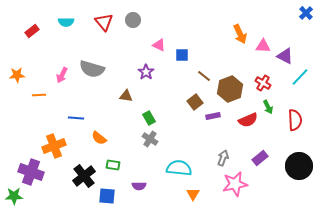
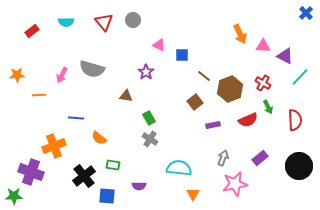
purple rectangle at (213, 116): moved 9 px down
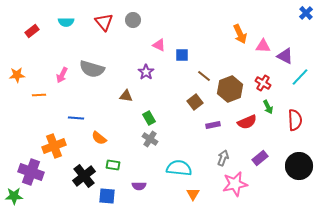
red semicircle at (248, 120): moved 1 px left, 2 px down
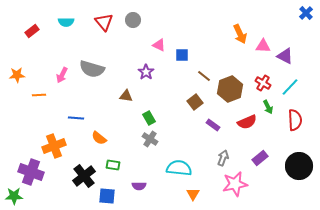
cyan line at (300, 77): moved 10 px left, 10 px down
purple rectangle at (213, 125): rotated 48 degrees clockwise
